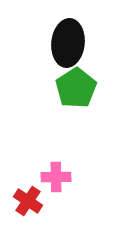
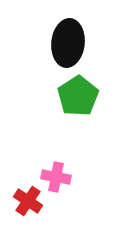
green pentagon: moved 2 px right, 8 px down
pink cross: rotated 12 degrees clockwise
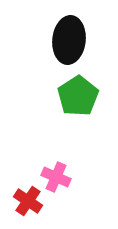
black ellipse: moved 1 px right, 3 px up
pink cross: rotated 12 degrees clockwise
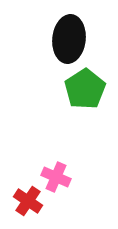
black ellipse: moved 1 px up
green pentagon: moved 7 px right, 7 px up
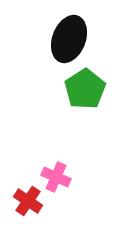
black ellipse: rotated 15 degrees clockwise
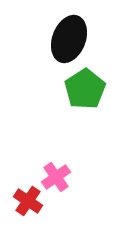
pink cross: rotated 32 degrees clockwise
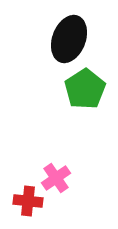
pink cross: moved 1 px down
red cross: rotated 28 degrees counterclockwise
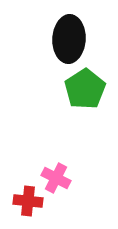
black ellipse: rotated 18 degrees counterclockwise
pink cross: rotated 28 degrees counterclockwise
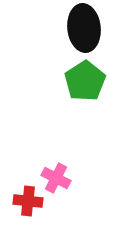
black ellipse: moved 15 px right, 11 px up; rotated 9 degrees counterclockwise
green pentagon: moved 8 px up
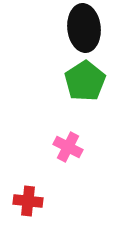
pink cross: moved 12 px right, 31 px up
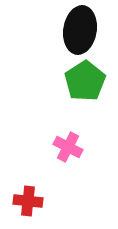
black ellipse: moved 4 px left, 2 px down; rotated 15 degrees clockwise
